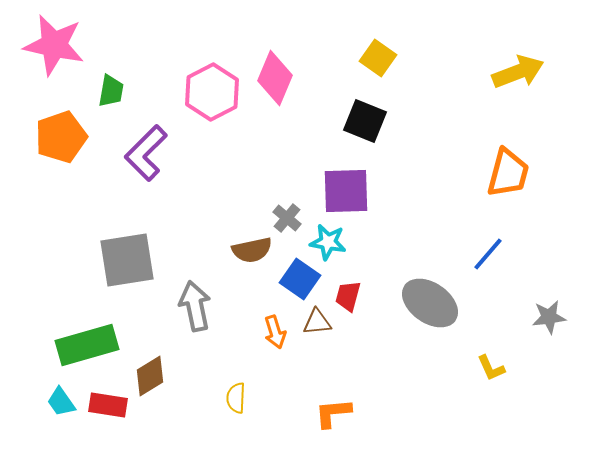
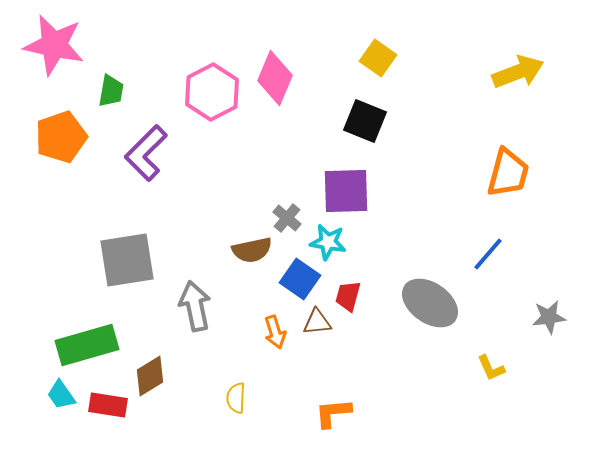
cyan trapezoid: moved 7 px up
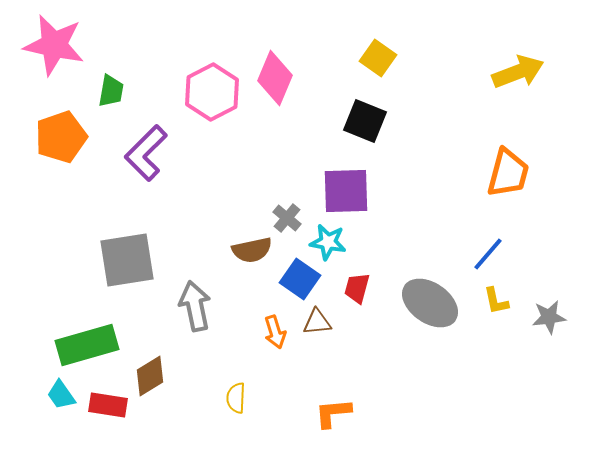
red trapezoid: moved 9 px right, 8 px up
yellow L-shape: moved 5 px right, 67 px up; rotated 12 degrees clockwise
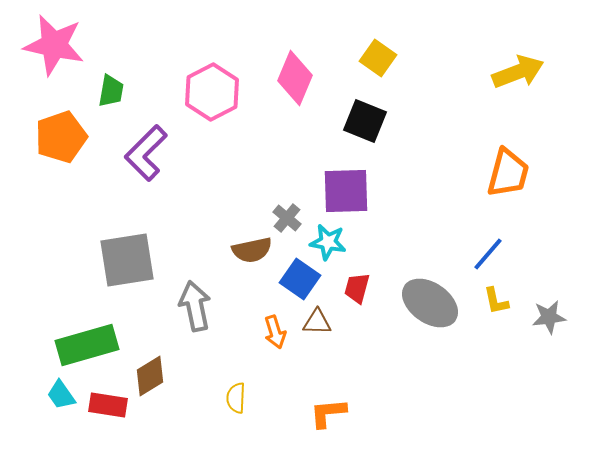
pink diamond: moved 20 px right
brown triangle: rotated 8 degrees clockwise
orange L-shape: moved 5 px left
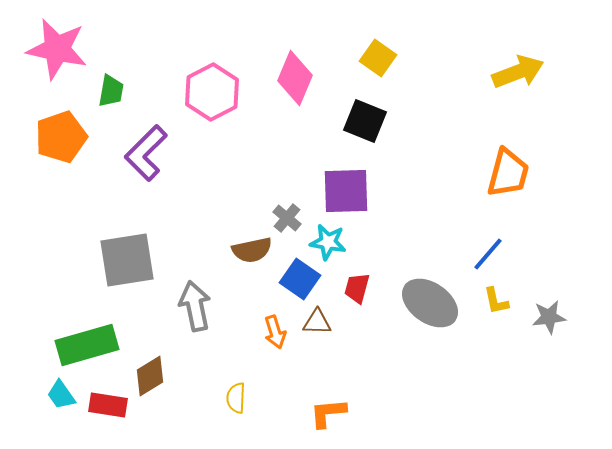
pink star: moved 3 px right, 4 px down
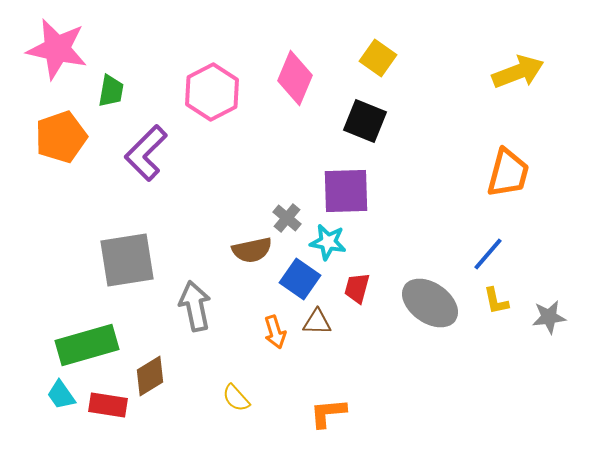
yellow semicircle: rotated 44 degrees counterclockwise
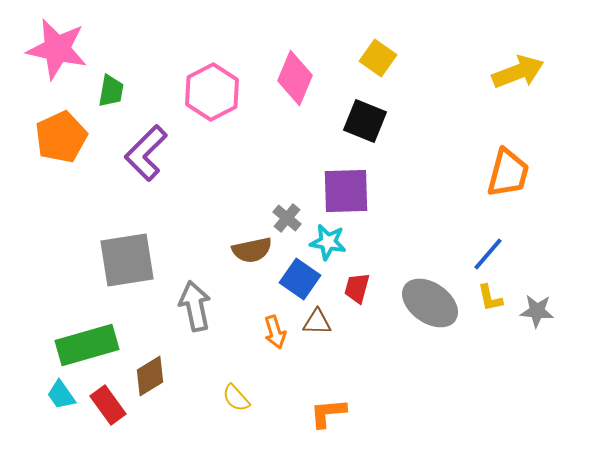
orange pentagon: rotated 6 degrees counterclockwise
yellow L-shape: moved 6 px left, 3 px up
gray star: moved 12 px left, 6 px up; rotated 12 degrees clockwise
red rectangle: rotated 45 degrees clockwise
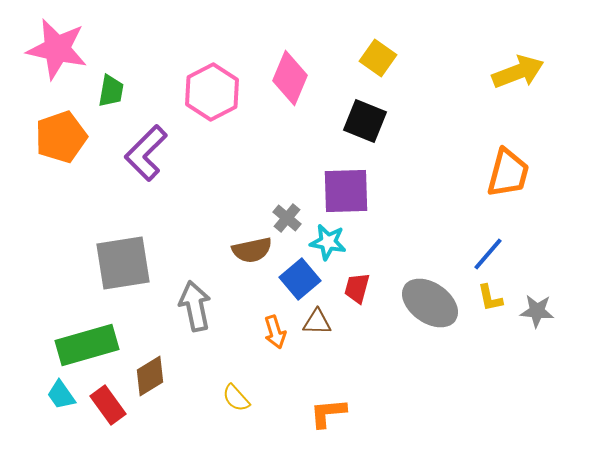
pink diamond: moved 5 px left
orange pentagon: rotated 6 degrees clockwise
gray square: moved 4 px left, 3 px down
blue square: rotated 15 degrees clockwise
